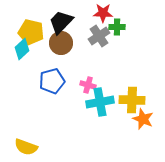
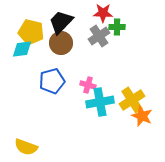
cyan diamond: rotated 35 degrees clockwise
yellow cross: rotated 35 degrees counterclockwise
orange star: moved 1 px left, 3 px up
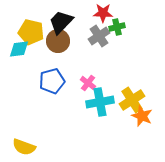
green cross: rotated 14 degrees counterclockwise
brown circle: moved 3 px left, 2 px up
cyan diamond: moved 3 px left
pink cross: moved 2 px up; rotated 21 degrees clockwise
yellow semicircle: moved 2 px left
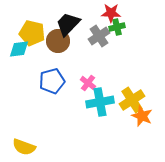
red star: moved 8 px right
black trapezoid: moved 7 px right, 2 px down
yellow pentagon: moved 1 px right, 1 px down
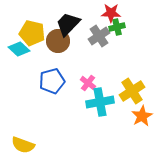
cyan diamond: rotated 50 degrees clockwise
yellow cross: moved 9 px up
orange star: rotated 20 degrees clockwise
yellow semicircle: moved 1 px left, 2 px up
